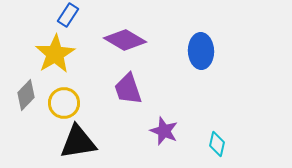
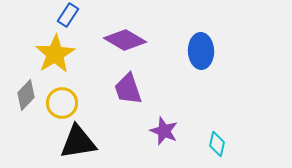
yellow circle: moved 2 px left
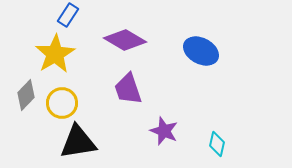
blue ellipse: rotated 60 degrees counterclockwise
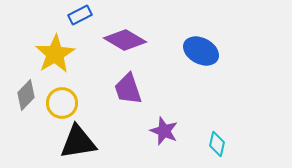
blue rectangle: moved 12 px right; rotated 30 degrees clockwise
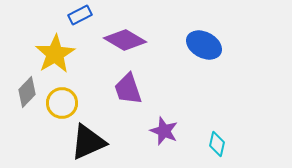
blue ellipse: moved 3 px right, 6 px up
gray diamond: moved 1 px right, 3 px up
black triangle: moved 10 px right; rotated 15 degrees counterclockwise
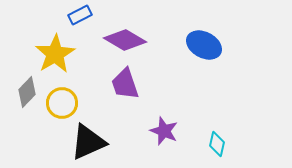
purple trapezoid: moved 3 px left, 5 px up
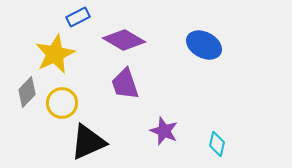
blue rectangle: moved 2 px left, 2 px down
purple diamond: moved 1 px left
yellow star: rotated 6 degrees clockwise
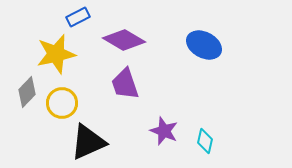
yellow star: moved 1 px right; rotated 12 degrees clockwise
cyan diamond: moved 12 px left, 3 px up
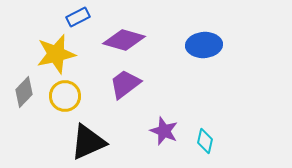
purple diamond: rotated 15 degrees counterclockwise
blue ellipse: rotated 32 degrees counterclockwise
purple trapezoid: rotated 72 degrees clockwise
gray diamond: moved 3 px left
yellow circle: moved 3 px right, 7 px up
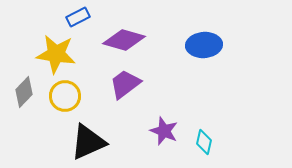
yellow star: rotated 21 degrees clockwise
cyan diamond: moved 1 px left, 1 px down
